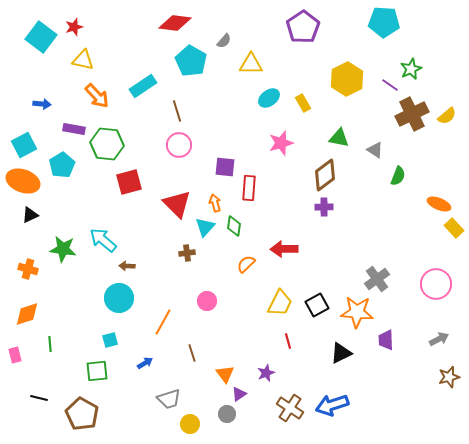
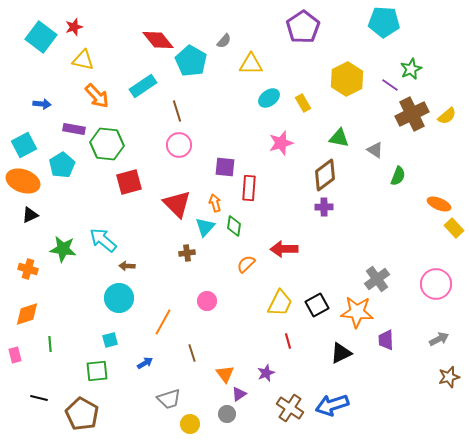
red diamond at (175, 23): moved 17 px left, 17 px down; rotated 44 degrees clockwise
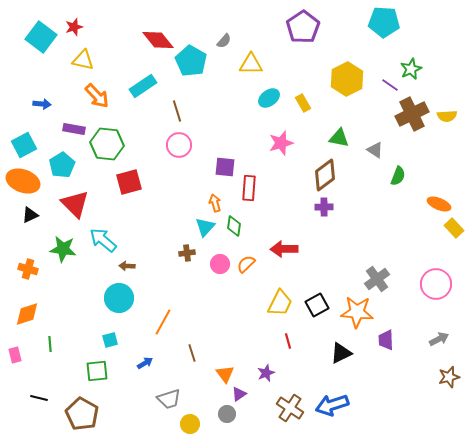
yellow semicircle at (447, 116): rotated 36 degrees clockwise
red triangle at (177, 204): moved 102 px left
pink circle at (207, 301): moved 13 px right, 37 px up
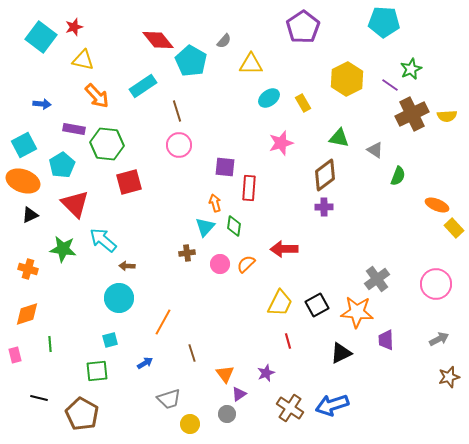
orange ellipse at (439, 204): moved 2 px left, 1 px down
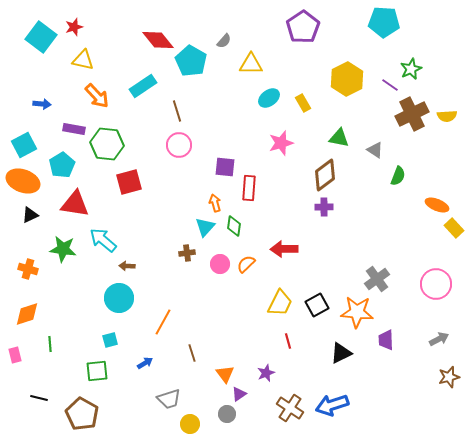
red triangle at (75, 204): rotated 36 degrees counterclockwise
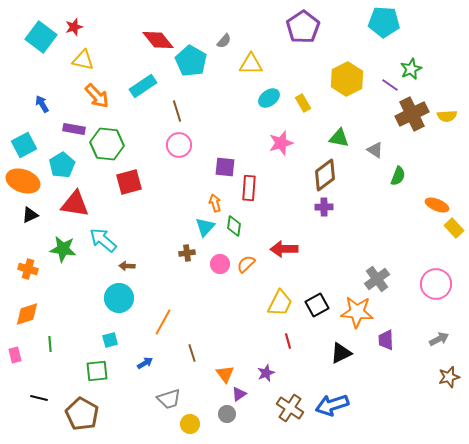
blue arrow at (42, 104): rotated 126 degrees counterclockwise
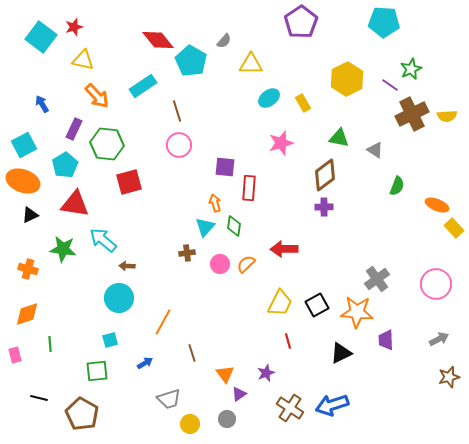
purple pentagon at (303, 27): moved 2 px left, 5 px up
purple rectangle at (74, 129): rotated 75 degrees counterclockwise
cyan pentagon at (62, 165): moved 3 px right
green semicircle at (398, 176): moved 1 px left, 10 px down
gray circle at (227, 414): moved 5 px down
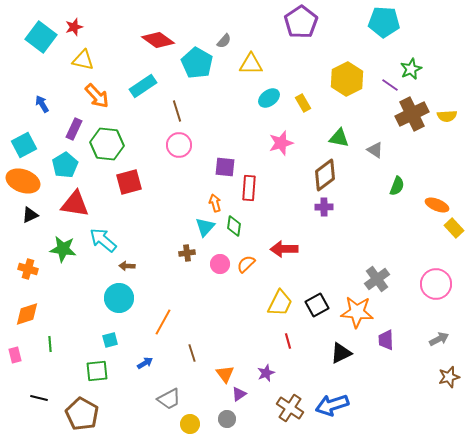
red diamond at (158, 40): rotated 16 degrees counterclockwise
cyan pentagon at (191, 61): moved 6 px right, 2 px down
gray trapezoid at (169, 399): rotated 10 degrees counterclockwise
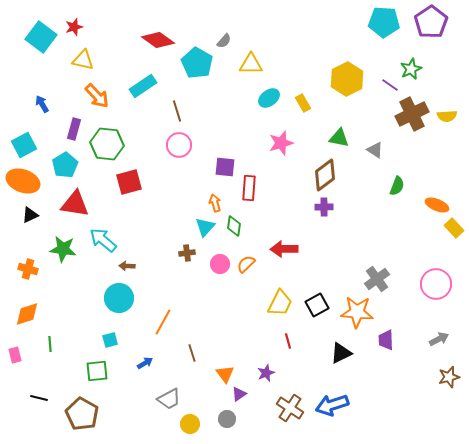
purple pentagon at (301, 22): moved 130 px right
purple rectangle at (74, 129): rotated 10 degrees counterclockwise
